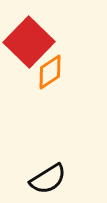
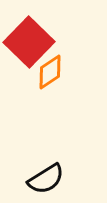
black semicircle: moved 2 px left
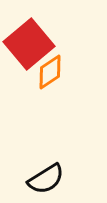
red square: moved 2 px down; rotated 6 degrees clockwise
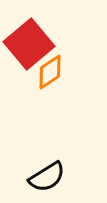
black semicircle: moved 1 px right, 2 px up
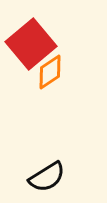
red square: moved 2 px right
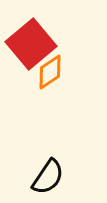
black semicircle: moved 1 px right; rotated 24 degrees counterclockwise
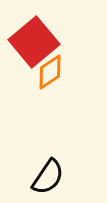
red square: moved 3 px right, 2 px up
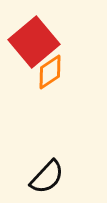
black semicircle: moved 1 px left; rotated 9 degrees clockwise
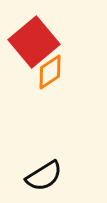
black semicircle: moved 3 px left, 1 px up; rotated 15 degrees clockwise
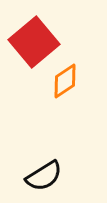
orange diamond: moved 15 px right, 9 px down
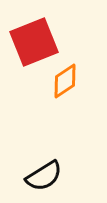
red square: rotated 18 degrees clockwise
